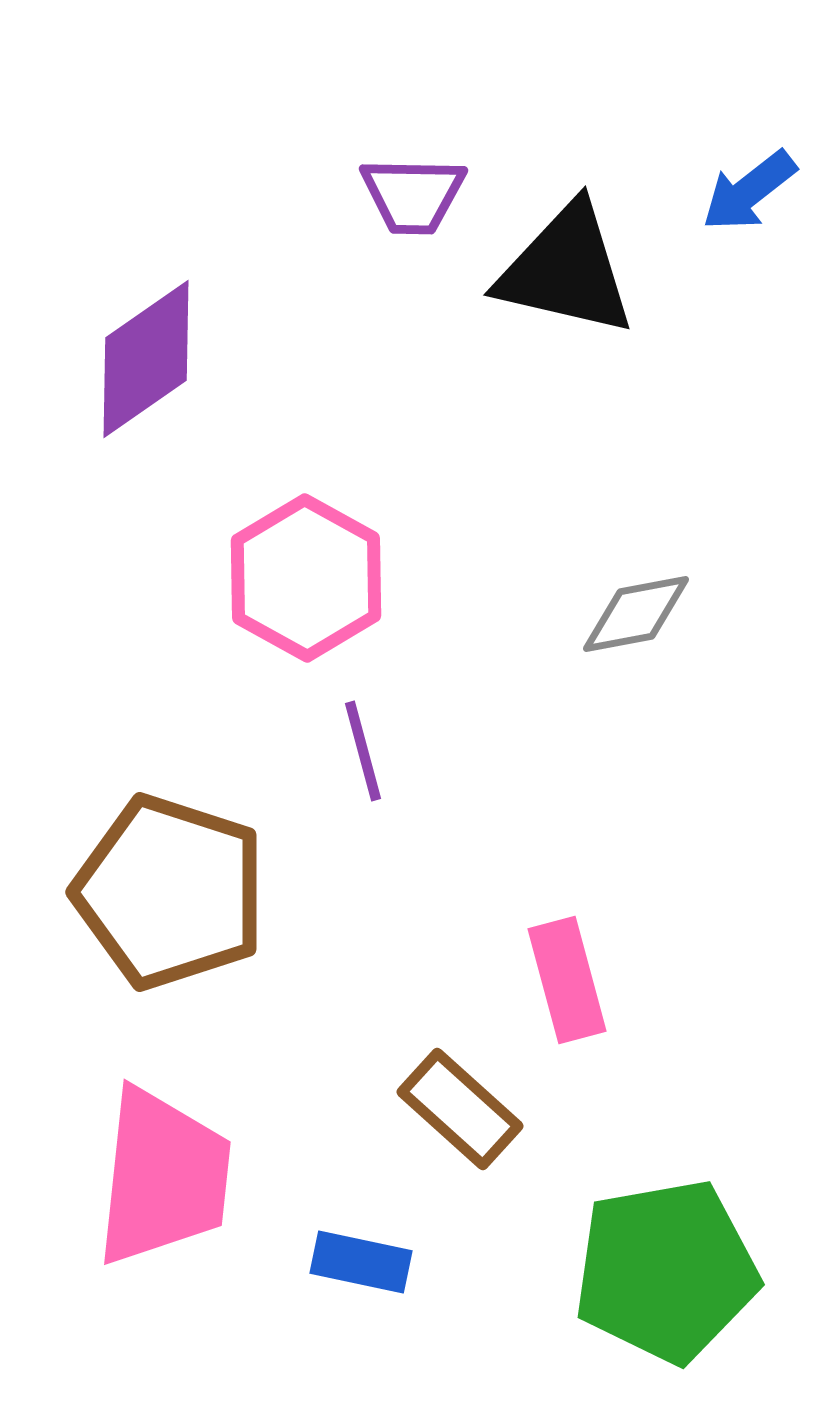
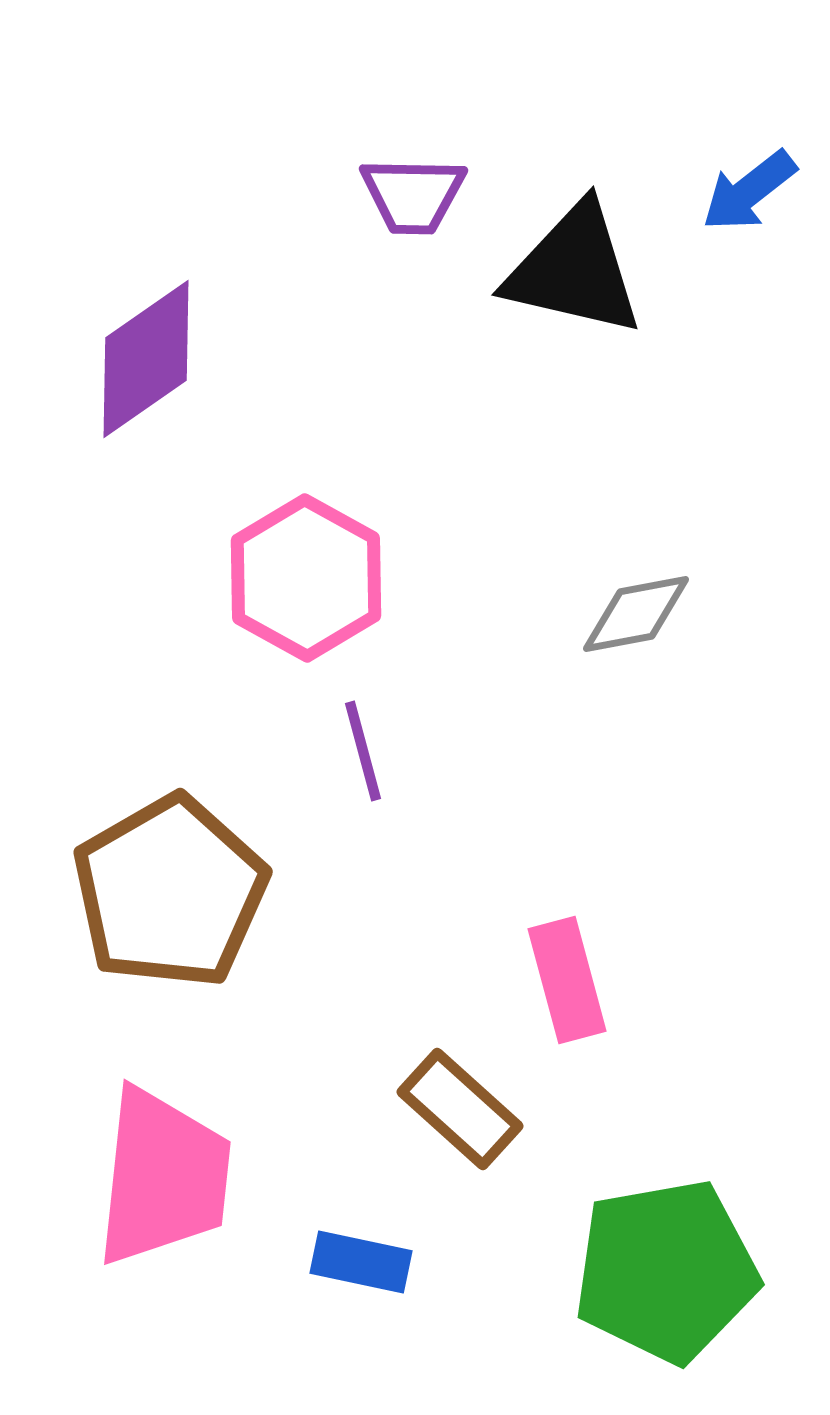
black triangle: moved 8 px right
brown pentagon: rotated 24 degrees clockwise
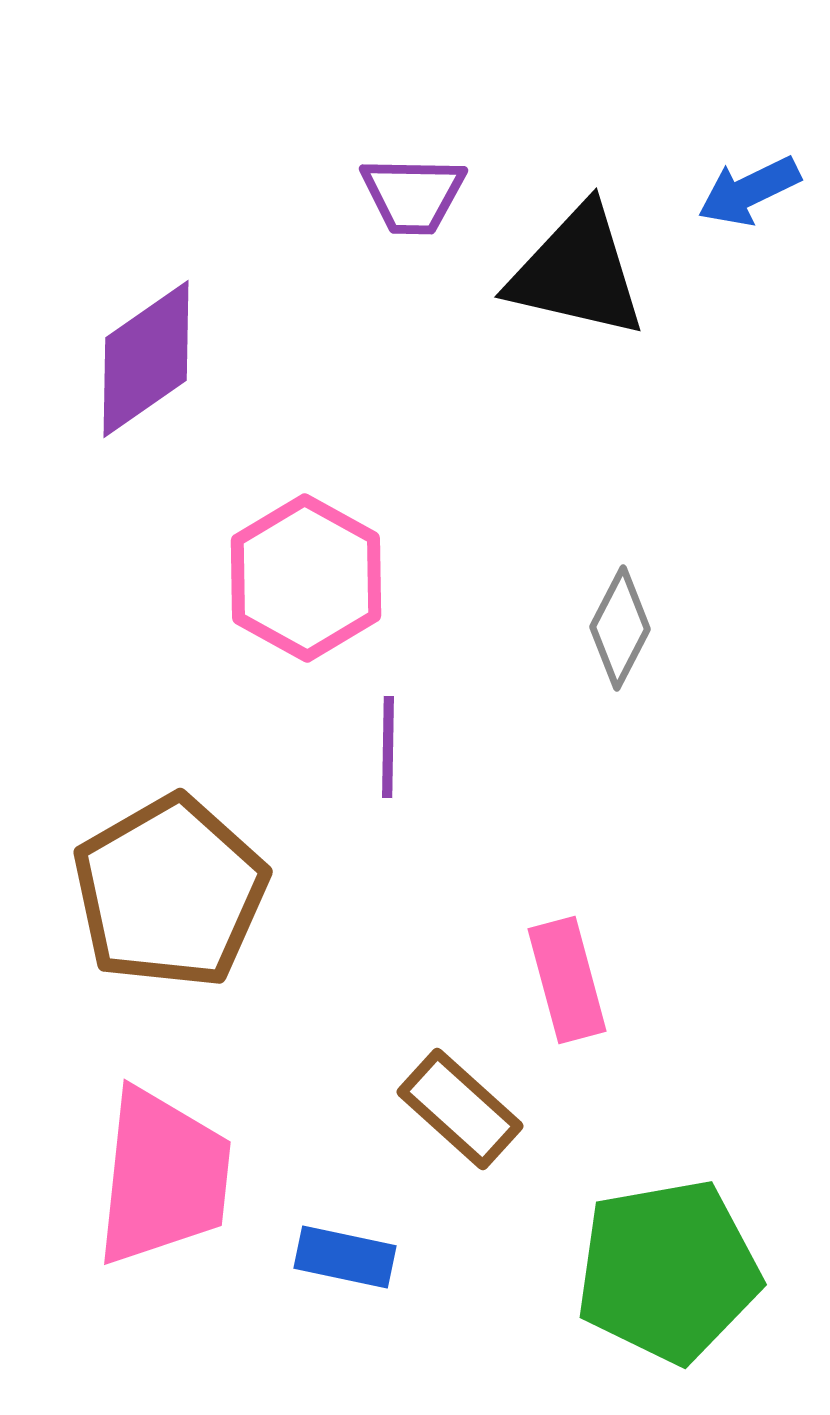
blue arrow: rotated 12 degrees clockwise
black triangle: moved 3 px right, 2 px down
gray diamond: moved 16 px left, 14 px down; rotated 52 degrees counterclockwise
purple line: moved 25 px right, 4 px up; rotated 16 degrees clockwise
blue rectangle: moved 16 px left, 5 px up
green pentagon: moved 2 px right
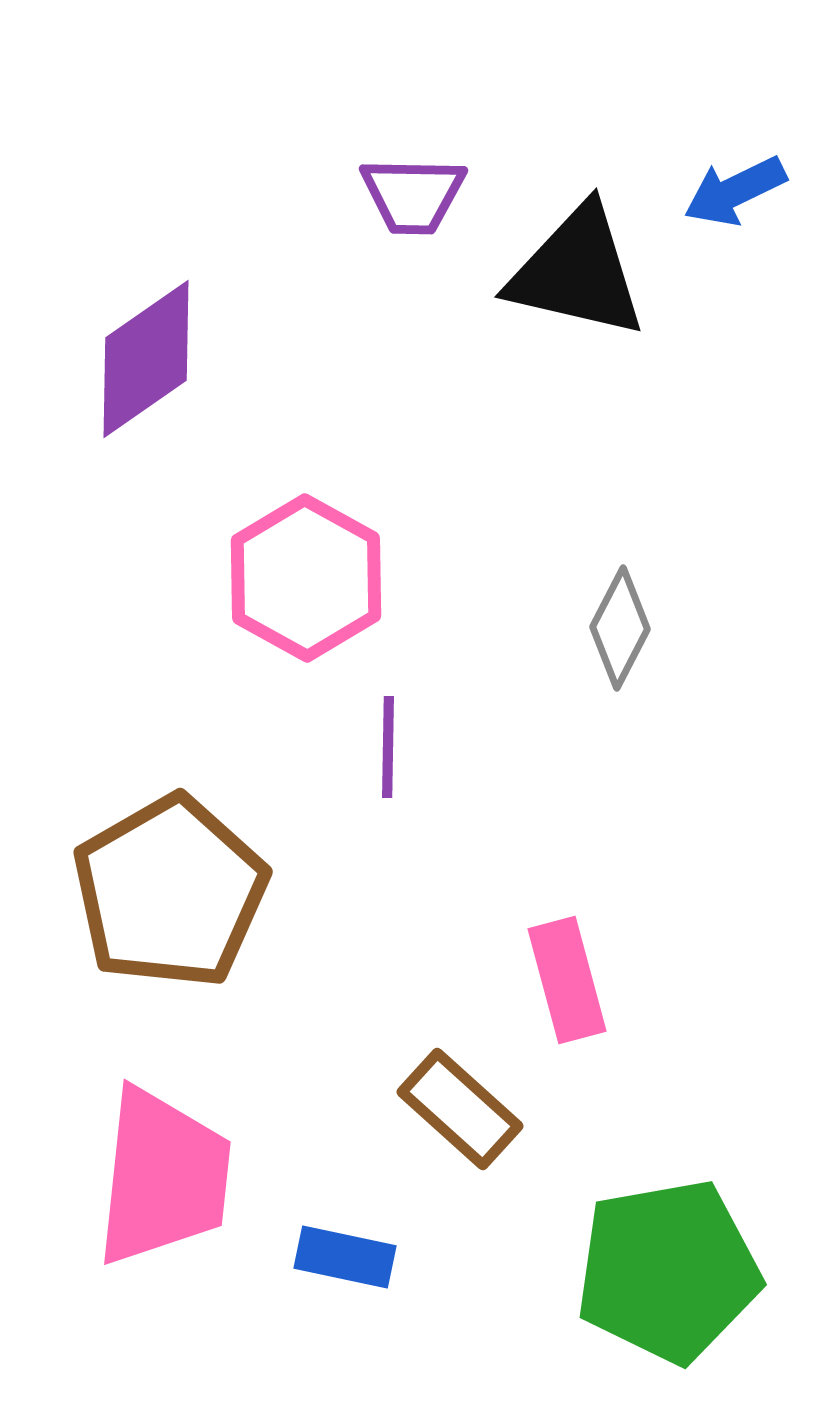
blue arrow: moved 14 px left
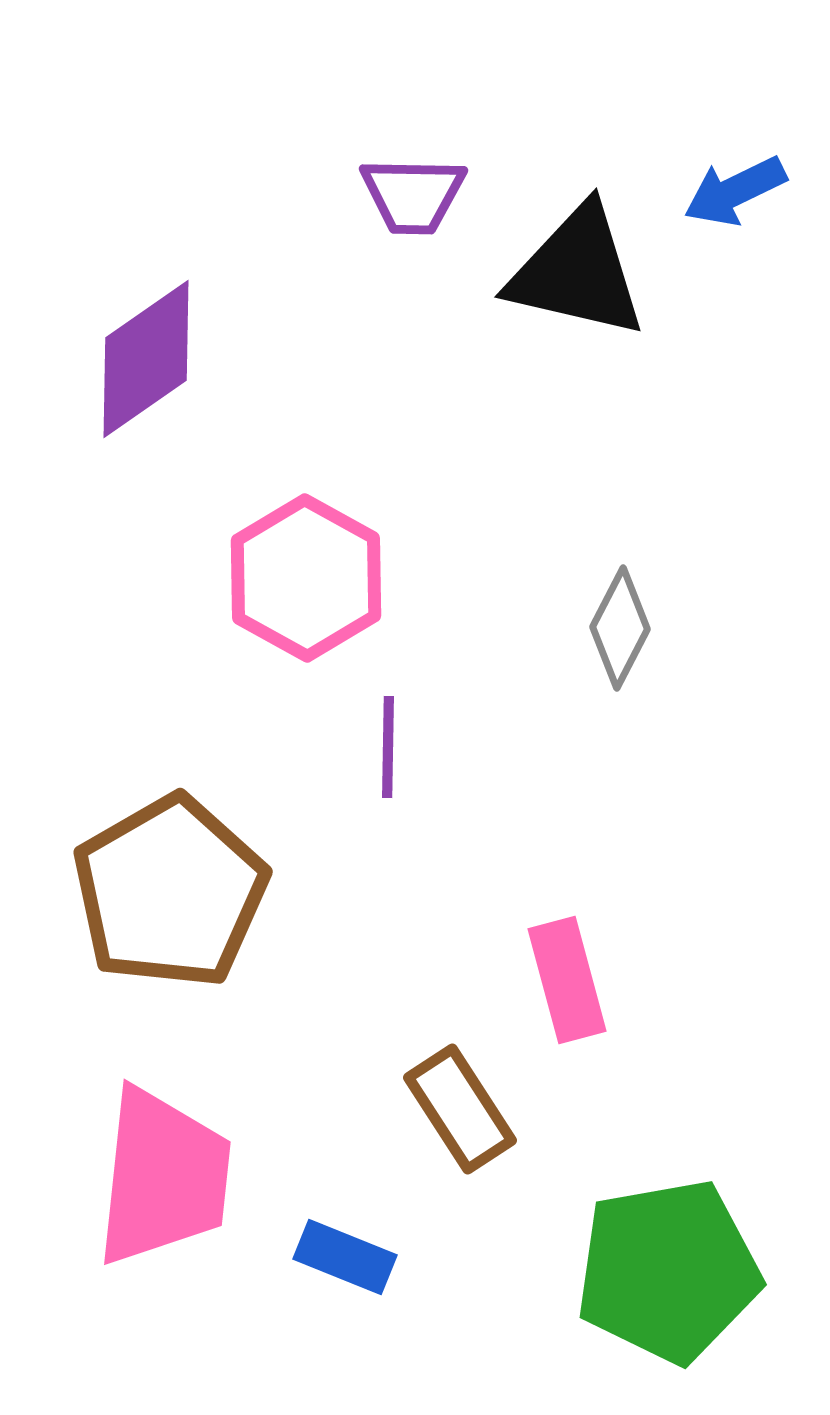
brown rectangle: rotated 15 degrees clockwise
blue rectangle: rotated 10 degrees clockwise
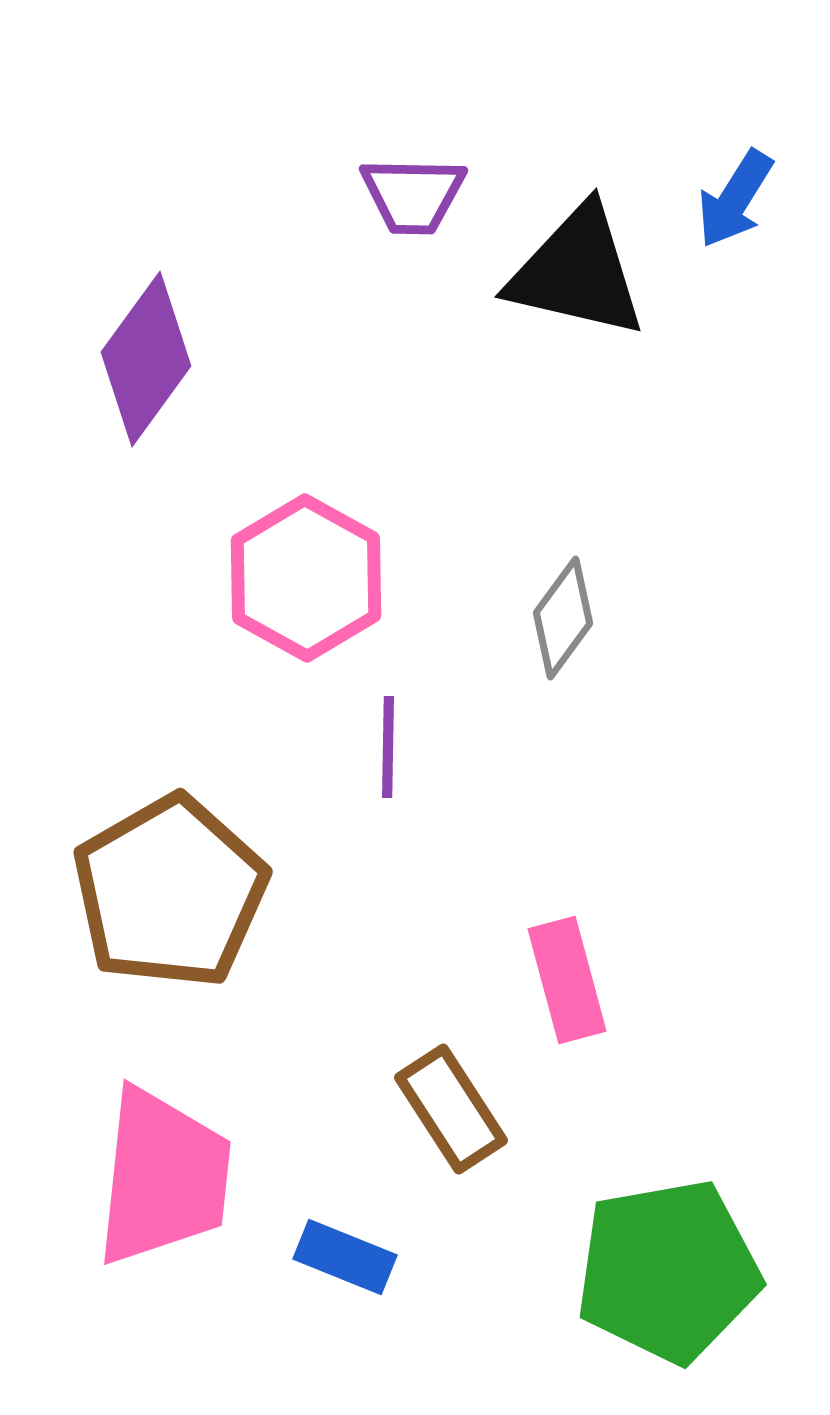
blue arrow: moved 8 px down; rotated 32 degrees counterclockwise
purple diamond: rotated 19 degrees counterclockwise
gray diamond: moved 57 px left, 10 px up; rotated 9 degrees clockwise
brown rectangle: moved 9 px left
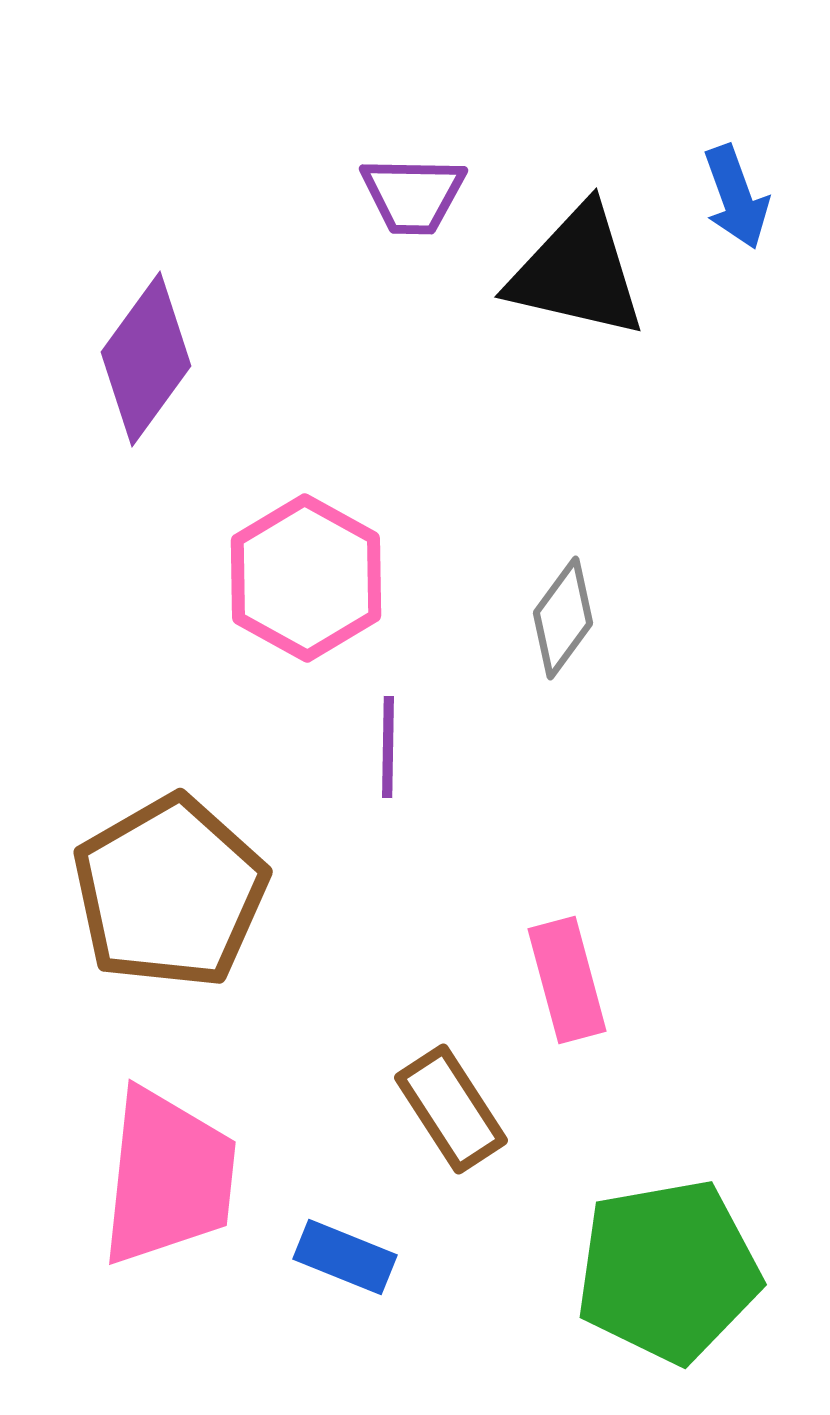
blue arrow: moved 1 px right, 2 px up; rotated 52 degrees counterclockwise
pink trapezoid: moved 5 px right
